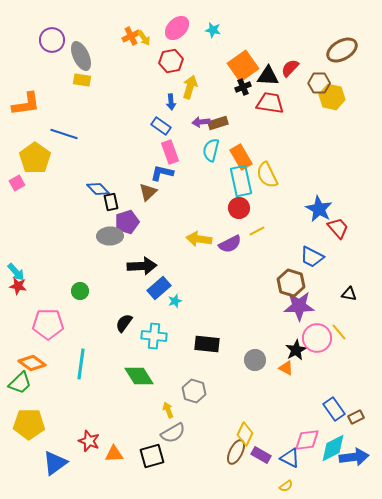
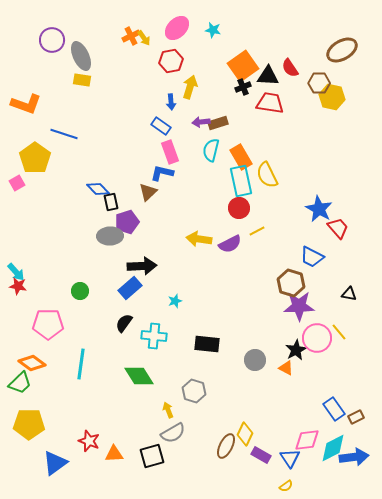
red semicircle at (290, 68): rotated 78 degrees counterclockwise
orange L-shape at (26, 104): rotated 28 degrees clockwise
blue rectangle at (159, 288): moved 29 px left
brown ellipse at (236, 452): moved 10 px left, 6 px up
blue triangle at (290, 458): rotated 30 degrees clockwise
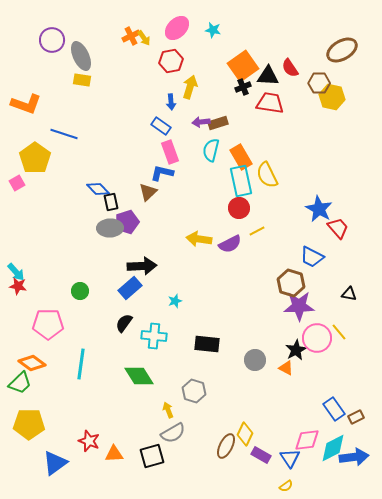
gray ellipse at (110, 236): moved 8 px up
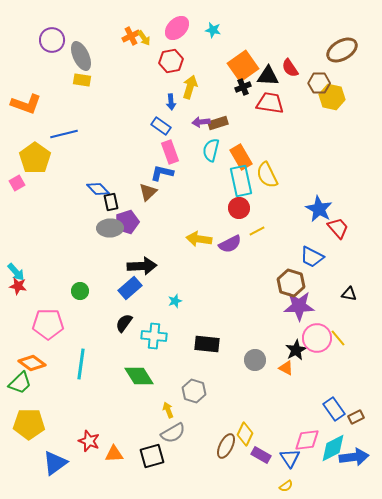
blue line at (64, 134): rotated 32 degrees counterclockwise
yellow line at (339, 332): moved 1 px left, 6 px down
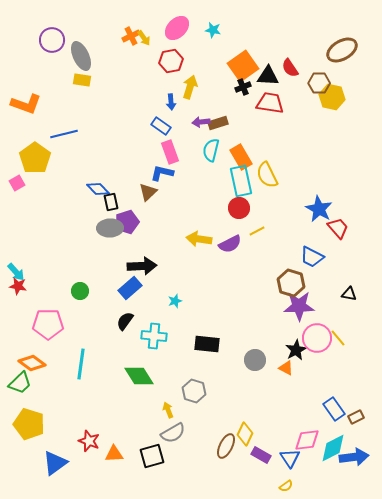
black semicircle at (124, 323): moved 1 px right, 2 px up
yellow pentagon at (29, 424): rotated 16 degrees clockwise
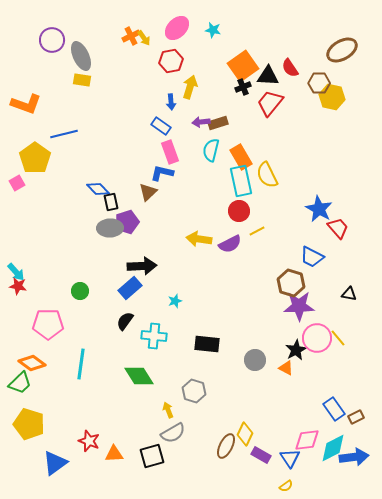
red trapezoid at (270, 103): rotated 60 degrees counterclockwise
red circle at (239, 208): moved 3 px down
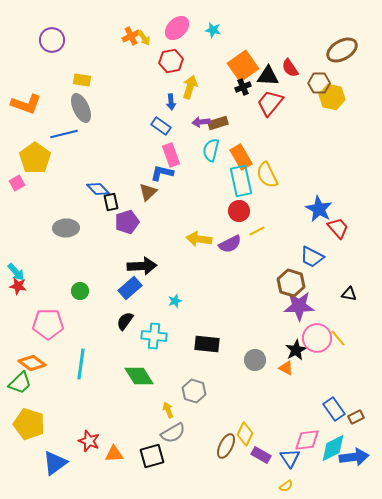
gray ellipse at (81, 56): moved 52 px down
pink rectangle at (170, 152): moved 1 px right, 3 px down
gray ellipse at (110, 228): moved 44 px left
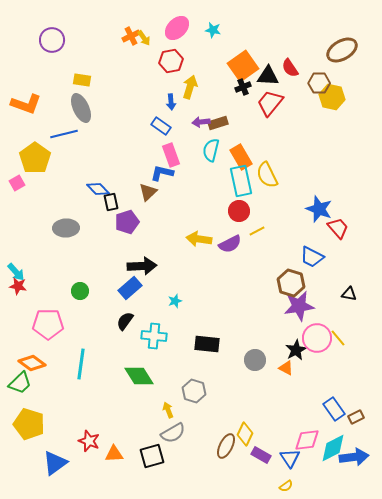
blue star at (319, 209): rotated 8 degrees counterclockwise
purple star at (299, 306): rotated 8 degrees counterclockwise
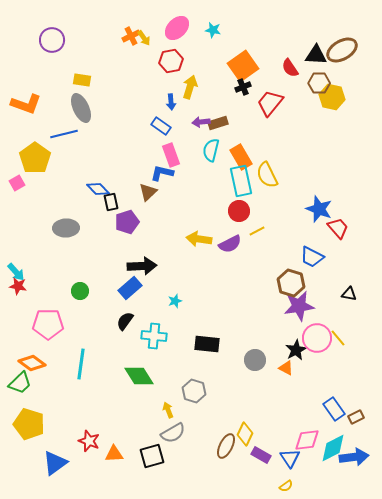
black triangle at (268, 76): moved 48 px right, 21 px up
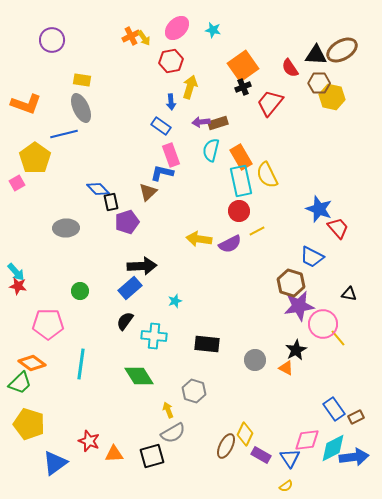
pink circle at (317, 338): moved 6 px right, 14 px up
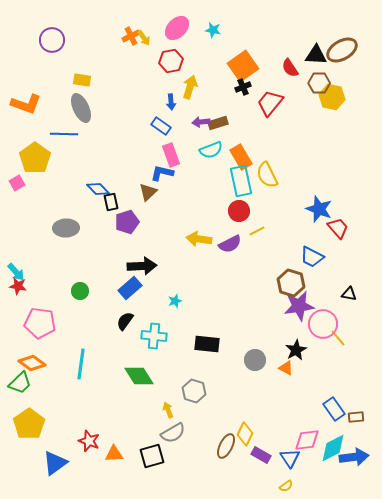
blue line at (64, 134): rotated 16 degrees clockwise
cyan semicircle at (211, 150): rotated 125 degrees counterclockwise
pink pentagon at (48, 324): moved 8 px left, 1 px up; rotated 8 degrees clockwise
brown rectangle at (356, 417): rotated 21 degrees clockwise
yellow pentagon at (29, 424): rotated 20 degrees clockwise
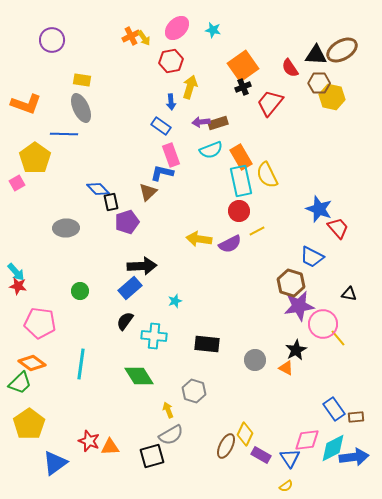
gray semicircle at (173, 433): moved 2 px left, 2 px down
orange triangle at (114, 454): moved 4 px left, 7 px up
